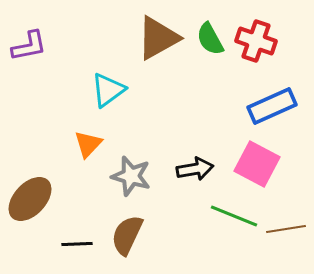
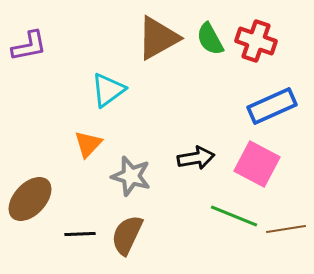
black arrow: moved 1 px right, 11 px up
black line: moved 3 px right, 10 px up
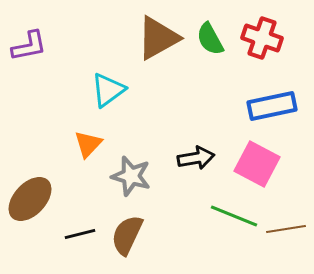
red cross: moved 6 px right, 3 px up
blue rectangle: rotated 12 degrees clockwise
black line: rotated 12 degrees counterclockwise
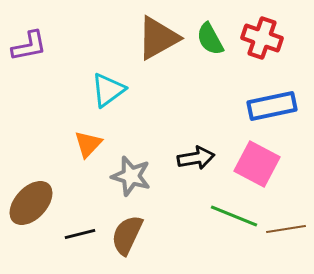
brown ellipse: moved 1 px right, 4 px down
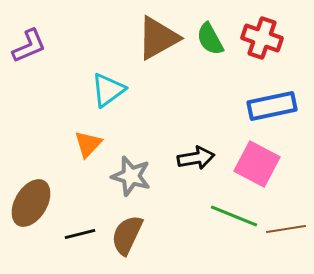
purple L-shape: rotated 12 degrees counterclockwise
brown ellipse: rotated 12 degrees counterclockwise
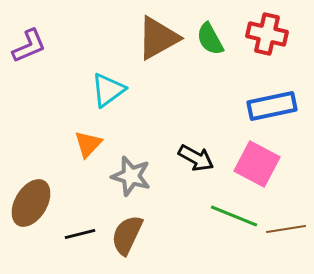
red cross: moved 5 px right, 4 px up; rotated 6 degrees counterclockwise
black arrow: rotated 39 degrees clockwise
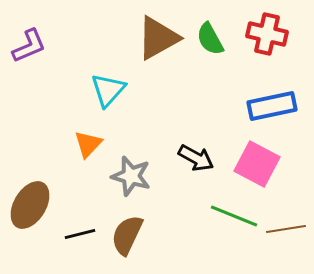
cyan triangle: rotated 12 degrees counterclockwise
brown ellipse: moved 1 px left, 2 px down
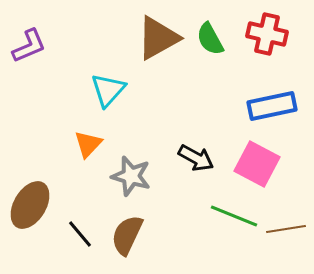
black line: rotated 64 degrees clockwise
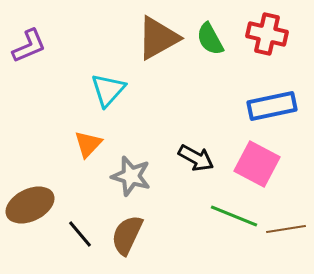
brown ellipse: rotated 33 degrees clockwise
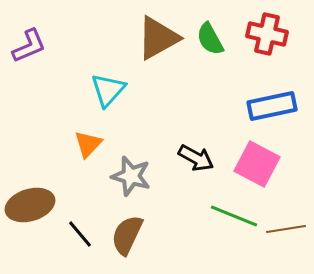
brown ellipse: rotated 9 degrees clockwise
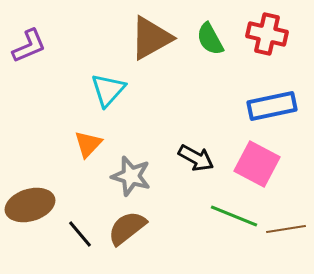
brown triangle: moved 7 px left
brown semicircle: moved 7 px up; rotated 27 degrees clockwise
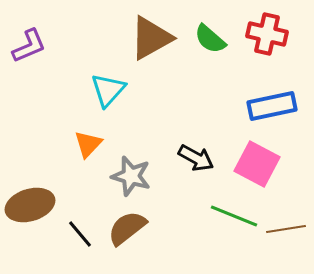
green semicircle: rotated 20 degrees counterclockwise
